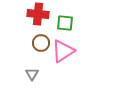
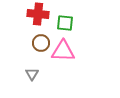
pink triangle: rotated 35 degrees clockwise
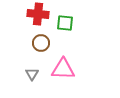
pink triangle: moved 18 px down
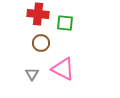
pink triangle: rotated 25 degrees clockwise
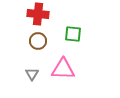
green square: moved 8 px right, 11 px down
brown circle: moved 3 px left, 2 px up
pink triangle: rotated 25 degrees counterclockwise
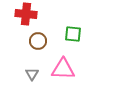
red cross: moved 12 px left
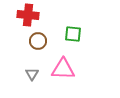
red cross: moved 2 px right, 1 px down
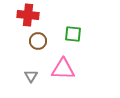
gray triangle: moved 1 px left, 2 px down
